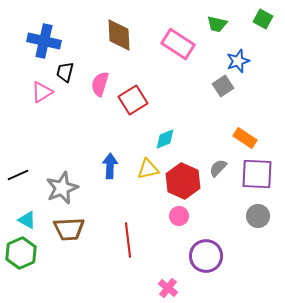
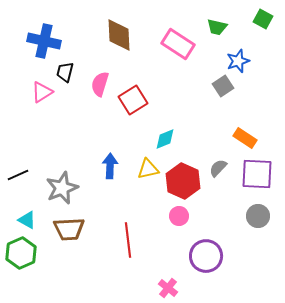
green trapezoid: moved 3 px down
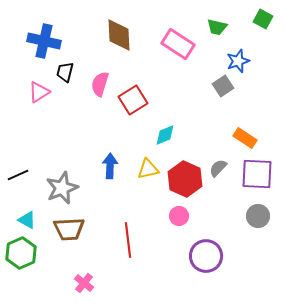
pink triangle: moved 3 px left
cyan diamond: moved 4 px up
red hexagon: moved 2 px right, 2 px up
pink cross: moved 84 px left, 5 px up
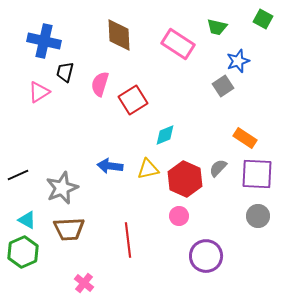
blue arrow: rotated 85 degrees counterclockwise
green hexagon: moved 2 px right, 1 px up
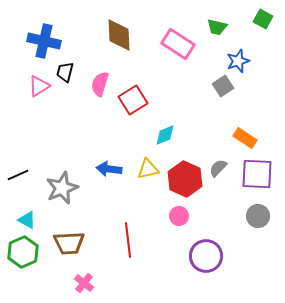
pink triangle: moved 6 px up
blue arrow: moved 1 px left, 3 px down
brown trapezoid: moved 14 px down
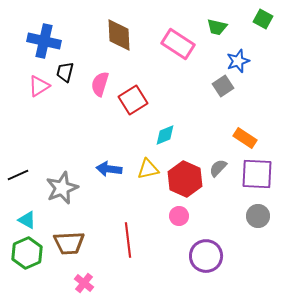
green hexagon: moved 4 px right, 1 px down
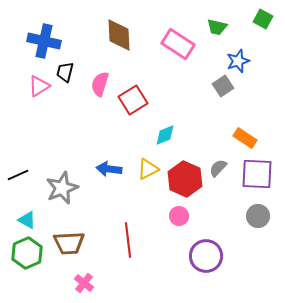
yellow triangle: rotated 15 degrees counterclockwise
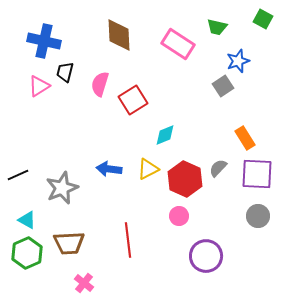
orange rectangle: rotated 25 degrees clockwise
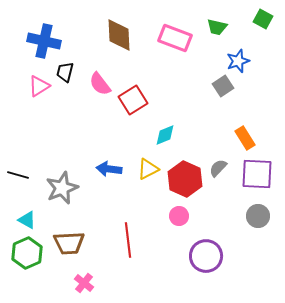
pink rectangle: moved 3 px left, 6 px up; rotated 12 degrees counterclockwise
pink semicircle: rotated 55 degrees counterclockwise
black line: rotated 40 degrees clockwise
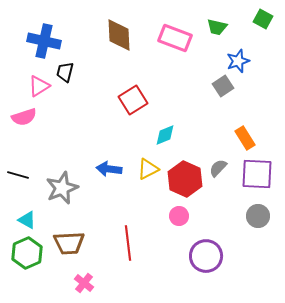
pink semicircle: moved 76 px left, 33 px down; rotated 70 degrees counterclockwise
red line: moved 3 px down
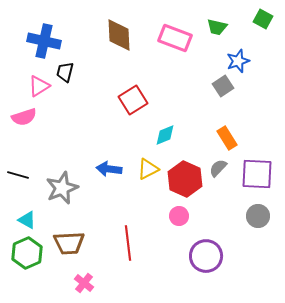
orange rectangle: moved 18 px left
